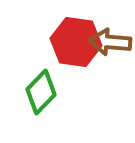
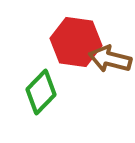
brown arrow: moved 17 px down; rotated 9 degrees clockwise
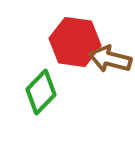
red hexagon: moved 1 px left
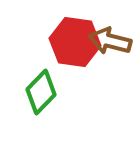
brown arrow: moved 18 px up
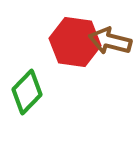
green diamond: moved 14 px left
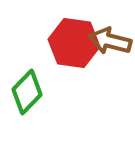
red hexagon: moved 1 px left, 1 px down
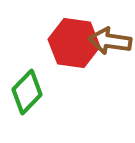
brown arrow: rotated 6 degrees counterclockwise
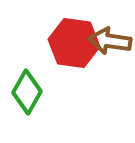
green diamond: rotated 15 degrees counterclockwise
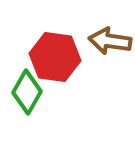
red hexagon: moved 19 px left, 14 px down
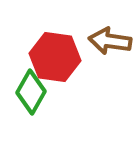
green diamond: moved 4 px right
